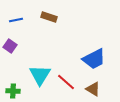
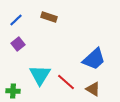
blue line: rotated 32 degrees counterclockwise
purple square: moved 8 px right, 2 px up; rotated 16 degrees clockwise
blue trapezoid: rotated 15 degrees counterclockwise
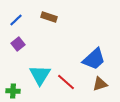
brown triangle: moved 7 px right, 5 px up; rotated 49 degrees counterclockwise
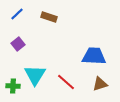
blue line: moved 1 px right, 6 px up
blue trapezoid: moved 3 px up; rotated 135 degrees counterclockwise
cyan triangle: moved 5 px left
green cross: moved 5 px up
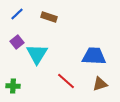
purple square: moved 1 px left, 2 px up
cyan triangle: moved 2 px right, 21 px up
red line: moved 1 px up
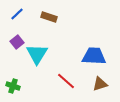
green cross: rotated 16 degrees clockwise
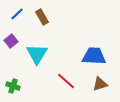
brown rectangle: moved 7 px left; rotated 42 degrees clockwise
purple square: moved 6 px left, 1 px up
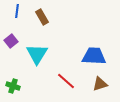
blue line: moved 3 px up; rotated 40 degrees counterclockwise
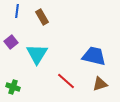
purple square: moved 1 px down
blue trapezoid: rotated 10 degrees clockwise
green cross: moved 1 px down
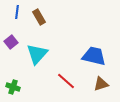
blue line: moved 1 px down
brown rectangle: moved 3 px left
cyan triangle: rotated 10 degrees clockwise
brown triangle: moved 1 px right
